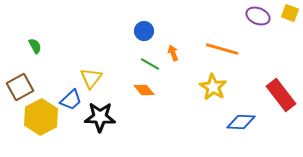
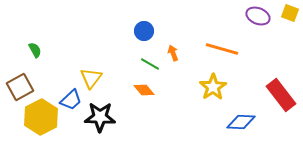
green semicircle: moved 4 px down
yellow star: rotated 8 degrees clockwise
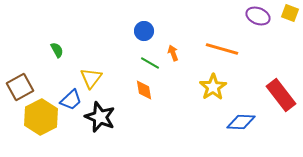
green semicircle: moved 22 px right
green line: moved 1 px up
orange diamond: rotated 30 degrees clockwise
black star: rotated 20 degrees clockwise
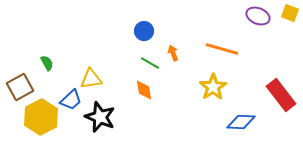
green semicircle: moved 10 px left, 13 px down
yellow triangle: moved 1 px down; rotated 45 degrees clockwise
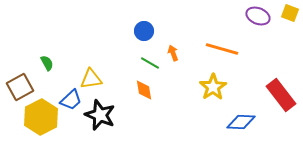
black star: moved 2 px up
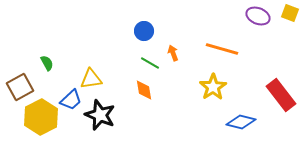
blue diamond: rotated 12 degrees clockwise
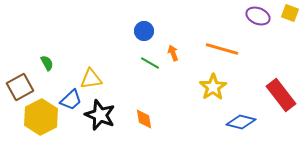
orange diamond: moved 29 px down
